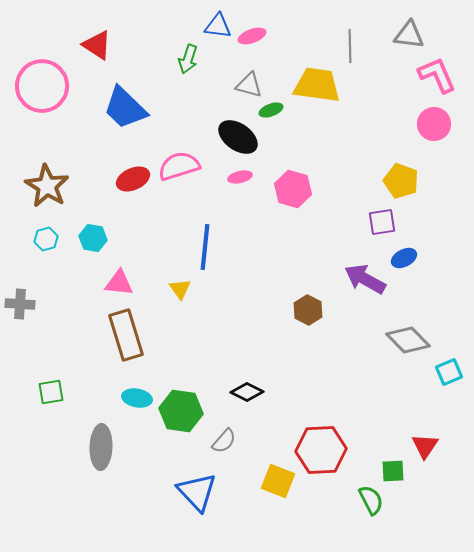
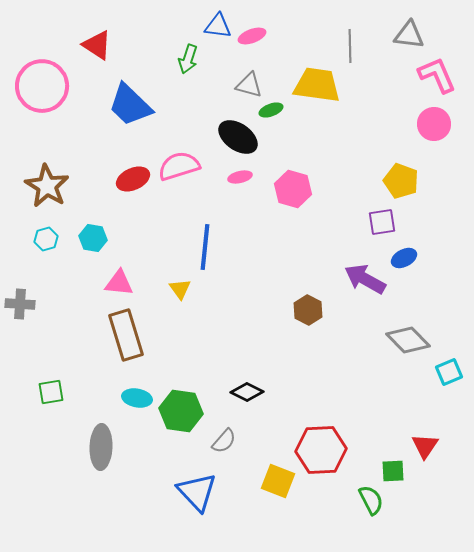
blue trapezoid at (125, 108): moved 5 px right, 3 px up
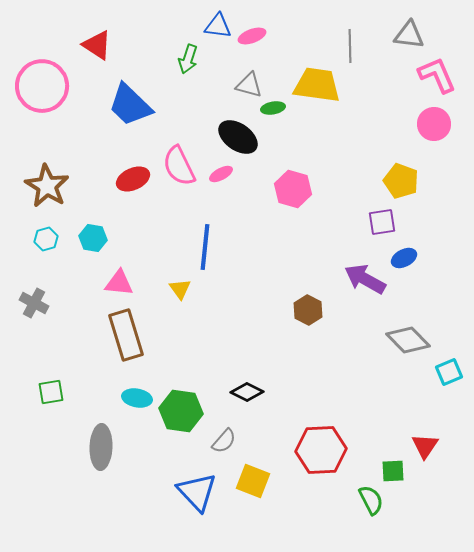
green ellipse at (271, 110): moved 2 px right, 2 px up; rotated 10 degrees clockwise
pink semicircle at (179, 166): rotated 99 degrees counterclockwise
pink ellipse at (240, 177): moved 19 px left, 3 px up; rotated 15 degrees counterclockwise
gray cross at (20, 304): moved 14 px right, 1 px up; rotated 24 degrees clockwise
yellow square at (278, 481): moved 25 px left
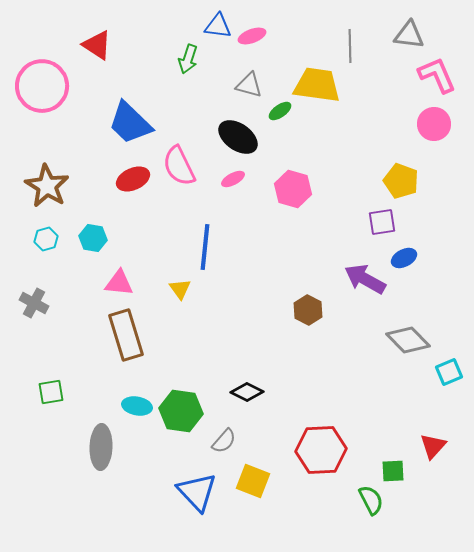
blue trapezoid at (130, 105): moved 18 px down
green ellipse at (273, 108): moved 7 px right, 3 px down; rotated 25 degrees counterclockwise
pink ellipse at (221, 174): moved 12 px right, 5 px down
cyan ellipse at (137, 398): moved 8 px down
red triangle at (425, 446): moved 8 px right; rotated 8 degrees clockwise
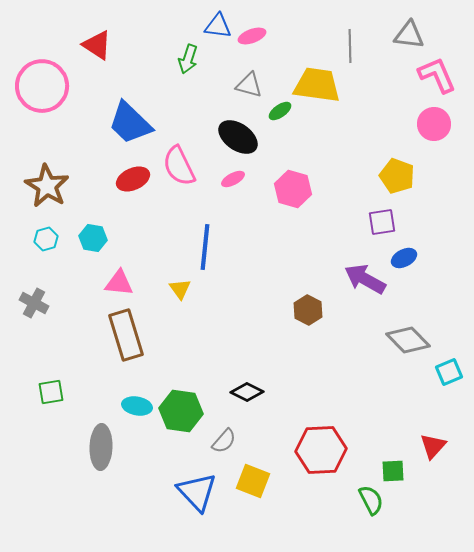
yellow pentagon at (401, 181): moved 4 px left, 5 px up
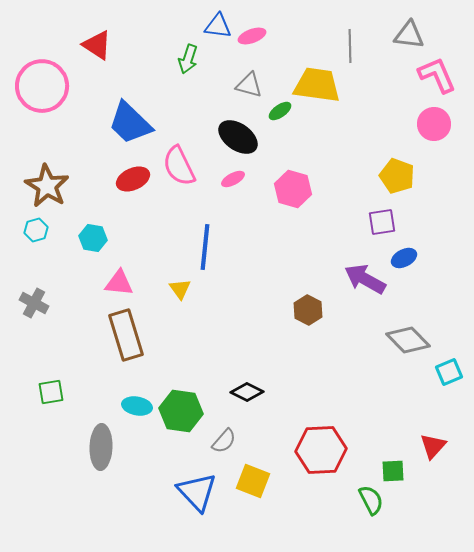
cyan hexagon at (46, 239): moved 10 px left, 9 px up
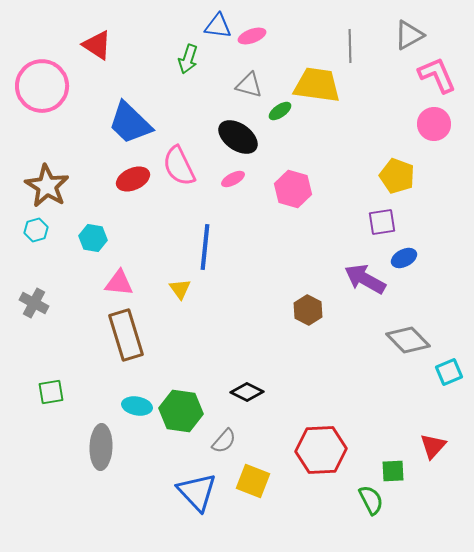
gray triangle at (409, 35): rotated 36 degrees counterclockwise
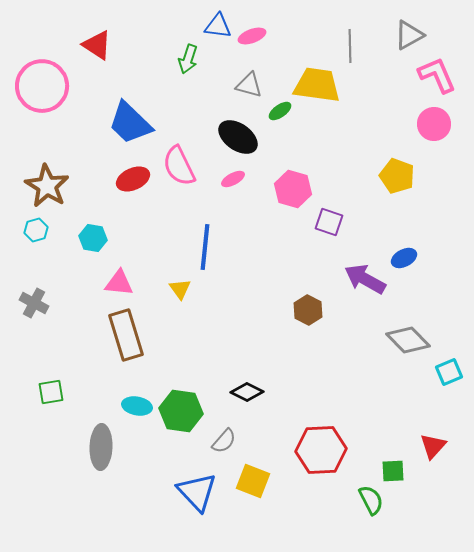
purple square at (382, 222): moved 53 px left; rotated 28 degrees clockwise
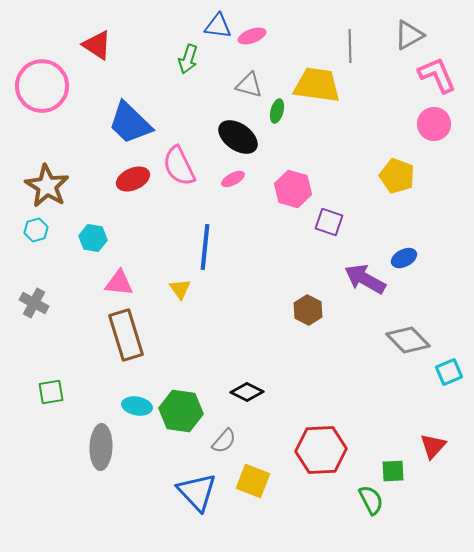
green ellipse at (280, 111): moved 3 px left; rotated 40 degrees counterclockwise
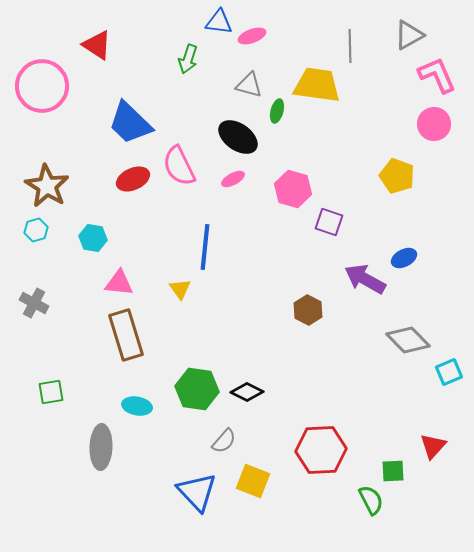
blue triangle at (218, 26): moved 1 px right, 4 px up
green hexagon at (181, 411): moved 16 px right, 22 px up
